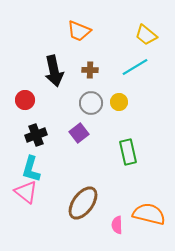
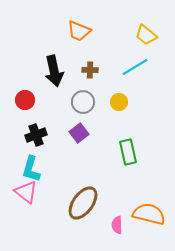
gray circle: moved 8 px left, 1 px up
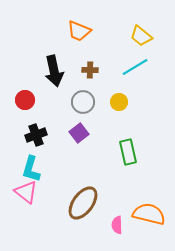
yellow trapezoid: moved 5 px left, 1 px down
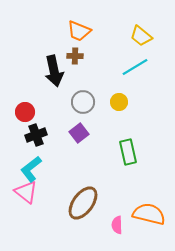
brown cross: moved 15 px left, 14 px up
red circle: moved 12 px down
cyan L-shape: rotated 36 degrees clockwise
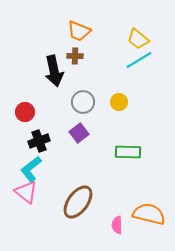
yellow trapezoid: moved 3 px left, 3 px down
cyan line: moved 4 px right, 7 px up
black cross: moved 3 px right, 6 px down
green rectangle: rotated 75 degrees counterclockwise
brown ellipse: moved 5 px left, 1 px up
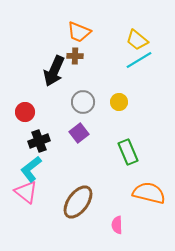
orange trapezoid: moved 1 px down
yellow trapezoid: moved 1 px left, 1 px down
black arrow: rotated 36 degrees clockwise
green rectangle: rotated 65 degrees clockwise
orange semicircle: moved 21 px up
